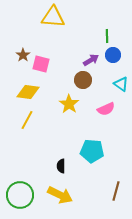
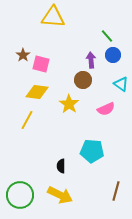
green line: rotated 40 degrees counterclockwise
purple arrow: rotated 63 degrees counterclockwise
yellow diamond: moved 9 px right
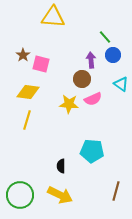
green line: moved 2 px left, 1 px down
brown circle: moved 1 px left, 1 px up
yellow diamond: moved 9 px left
yellow star: rotated 30 degrees counterclockwise
pink semicircle: moved 13 px left, 10 px up
yellow line: rotated 12 degrees counterclockwise
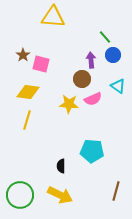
cyan triangle: moved 3 px left, 2 px down
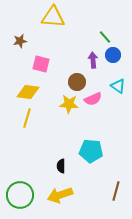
brown star: moved 3 px left, 14 px up; rotated 24 degrees clockwise
purple arrow: moved 2 px right
brown circle: moved 5 px left, 3 px down
yellow line: moved 2 px up
cyan pentagon: moved 1 px left
yellow arrow: rotated 135 degrees clockwise
